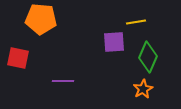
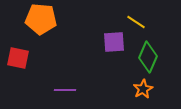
yellow line: rotated 42 degrees clockwise
purple line: moved 2 px right, 9 px down
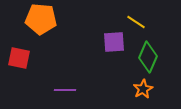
red square: moved 1 px right
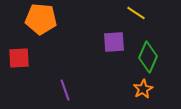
yellow line: moved 9 px up
red square: rotated 15 degrees counterclockwise
purple line: rotated 70 degrees clockwise
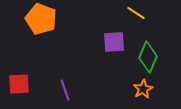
orange pentagon: rotated 16 degrees clockwise
red square: moved 26 px down
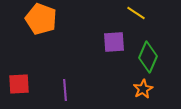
purple line: rotated 15 degrees clockwise
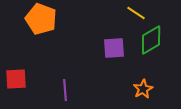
purple square: moved 6 px down
green diamond: moved 3 px right, 17 px up; rotated 36 degrees clockwise
red square: moved 3 px left, 5 px up
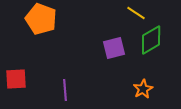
purple square: rotated 10 degrees counterclockwise
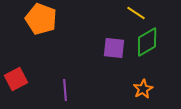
green diamond: moved 4 px left, 2 px down
purple square: rotated 20 degrees clockwise
red square: rotated 25 degrees counterclockwise
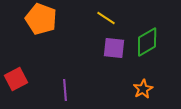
yellow line: moved 30 px left, 5 px down
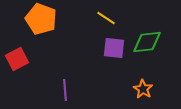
green diamond: rotated 24 degrees clockwise
red square: moved 1 px right, 20 px up
orange star: rotated 12 degrees counterclockwise
